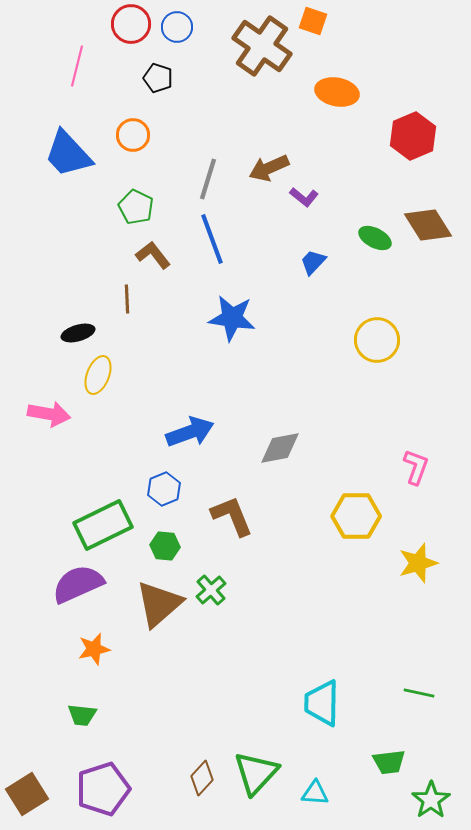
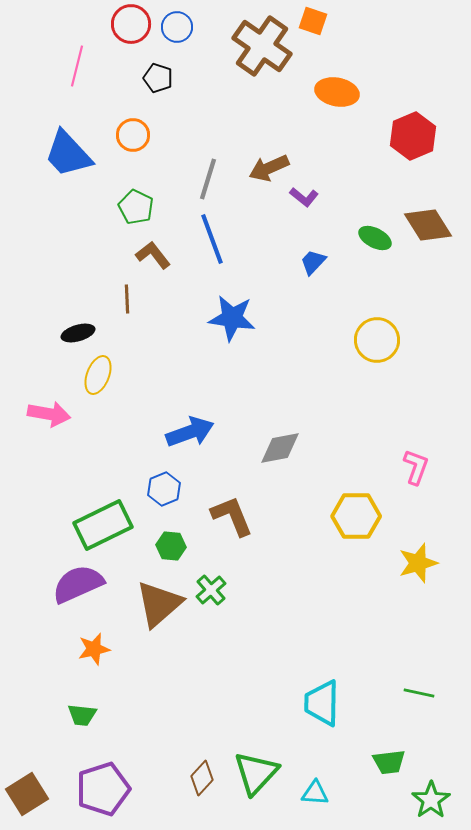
green hexagon at (165, 546): moved 6 px right
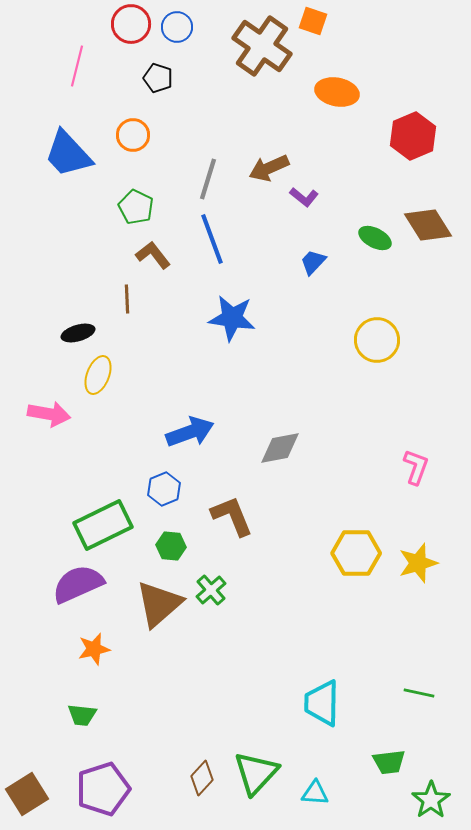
yellow hexagon at (356, 516): moved 37 px down
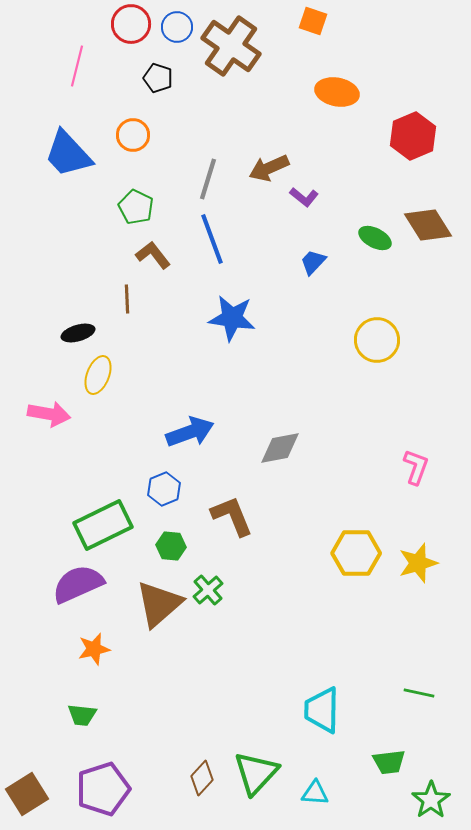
brown cross at (262, 46): moved 31 px left
green cross at (211, 590): moved 3 px left
cyan trapezoid at (322, 703): moved 7 px down
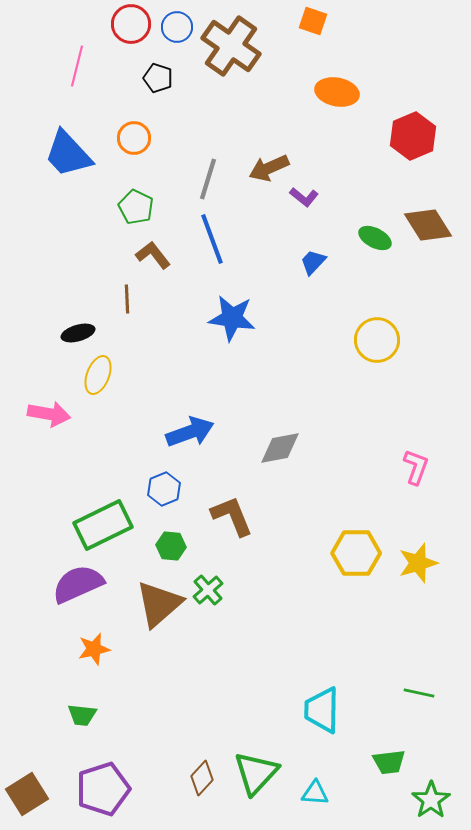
orange circle at (133, 135): moved 1 px right, 3 px down
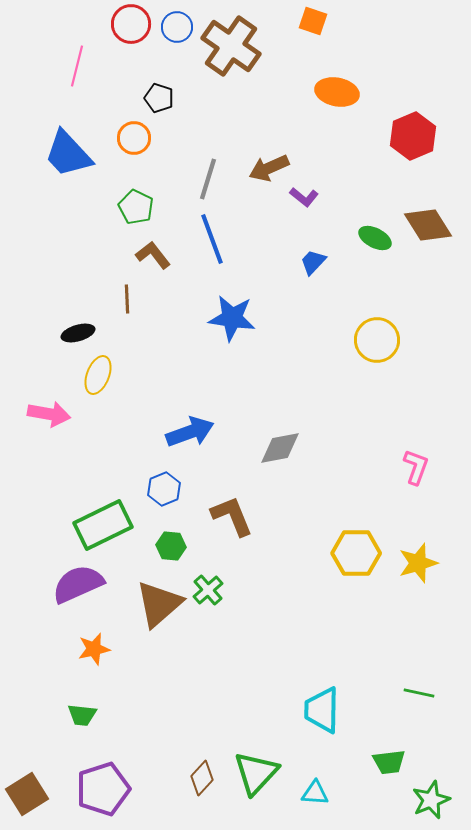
black pentagon at (158, 78): moved 1 px right, 20 px down
green star at (431, 800): rotated 12 degrees clockwise
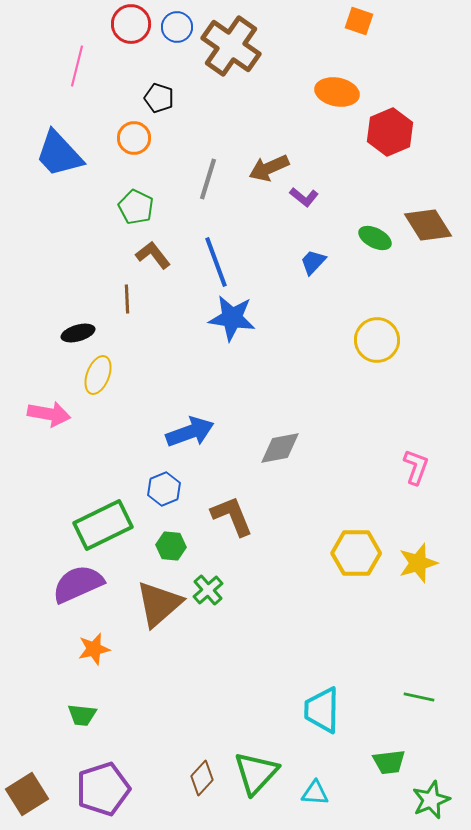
orange square at (313, 21): moved 46 px right
red hexagon at (413, 136): moved 23 px left, 4 px up
blue trapezoid at (68, 154): moved 9 px left
blue line at (212, 239): moved 4 px right, 23 px down
green line at (419, 693): moved 4 px down
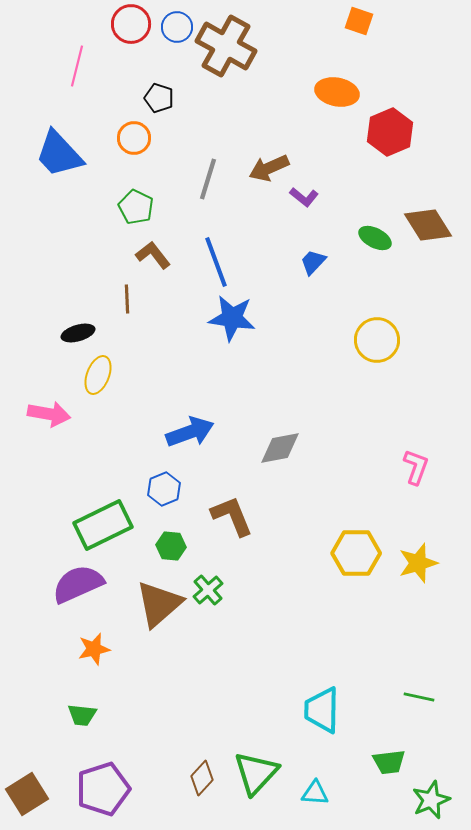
brown cross at (231, 46): moved 5 px left; rotated 6 degrees counterclockwise
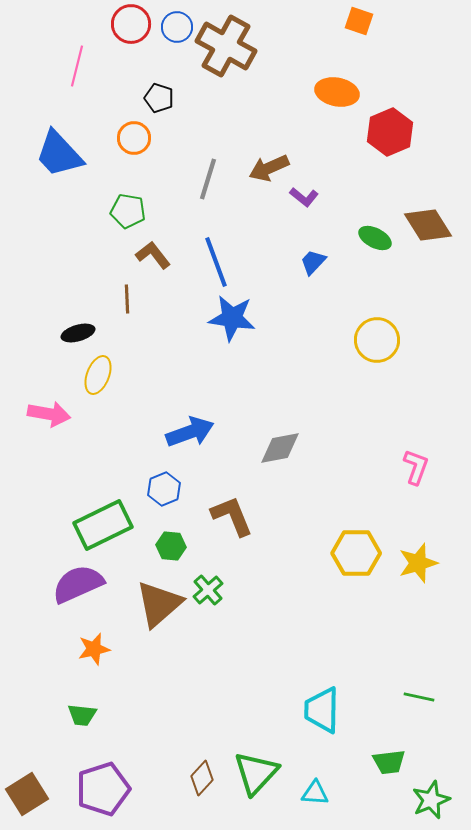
green pentagon at (136, 207): moved 8 px left, 4 px down; rotated 16 degrees counterclockwise
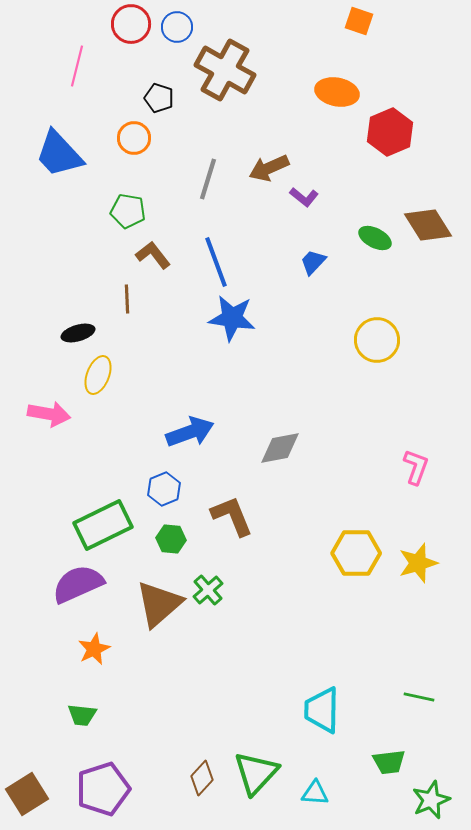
brown cross at (226, 46): moved 1 px left, 24 px down
green hexagon at (171, 546): moved 7 px up
orange star at (94, 649): rotated 12 degrees counterclockwise
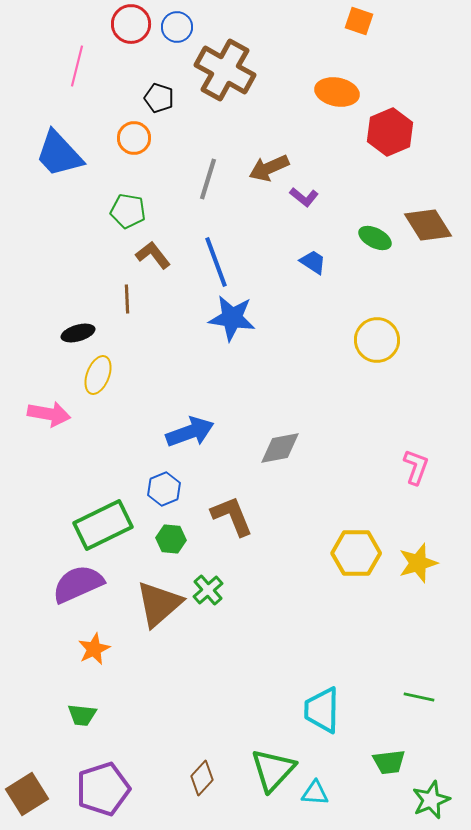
blue trapezoid at (313, 262): rotated 80 degrees clockwise
green triangle at (256, 773): moved 17 px right, 3 px up
